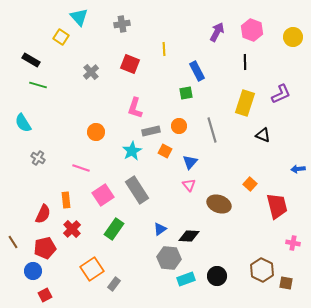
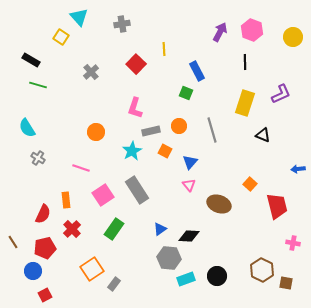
purple arrow at (217, 32): moved 3 px right
red square at (130, 64): moved 6 px right; rotated 24 degrees clockwise
green square at (186, 93): rotated 32 degrees clockwise
cyan semicircle at (23, 123): moved 4 px right, 5 px down
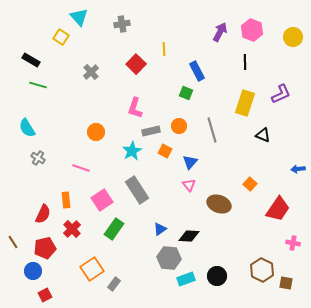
pink square at (103, 195): moved 1 px left, 5 px down
red trapezoid at (277, 206): moved 1 px right, 3 px down; rotated 48 degrees clockwise
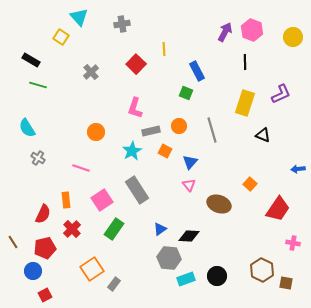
purple arrow at (220, 32): moved 5 px right
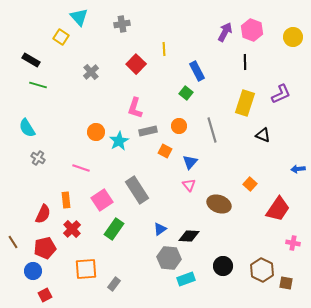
green square at (186, 93): rotated 16 degrees clockwise
gray rectangle at (151, 131): moved 3 px left
cyan star at (132, 151): moved 13 px left, 10 px up
orange square at (92, 269): moved 6 px left; rotated 30 degrees clockwise
black circle at (217, 276): moved 6 px right, 10 px up
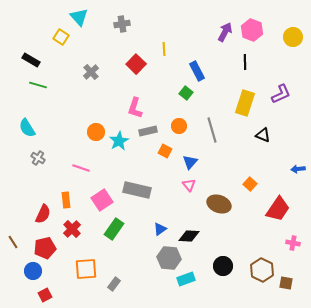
gray rectangle at (137, 190): rotated 44 degrees counterclockwise
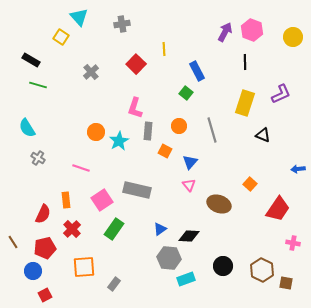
gray rectangle at (148, 131): rotated 72 degrees counterclockwise
orange square at (86, 269): moved 2 px left, 2 px up
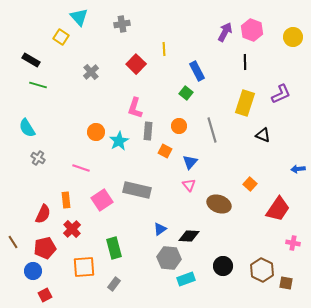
green rectangle at (114, 229): moved 19 px down; rotated 50 degrees counterclockwise
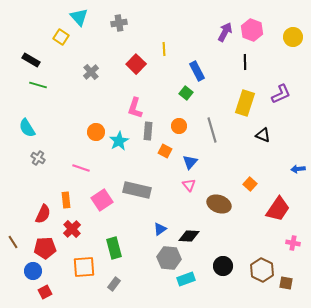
gray cross at (122, 24): moved 3 px left, 1 px up
red pentagon at (45, 248): rotated 10 degrees clockwise
red square at (45, 295): moved 3 px up
